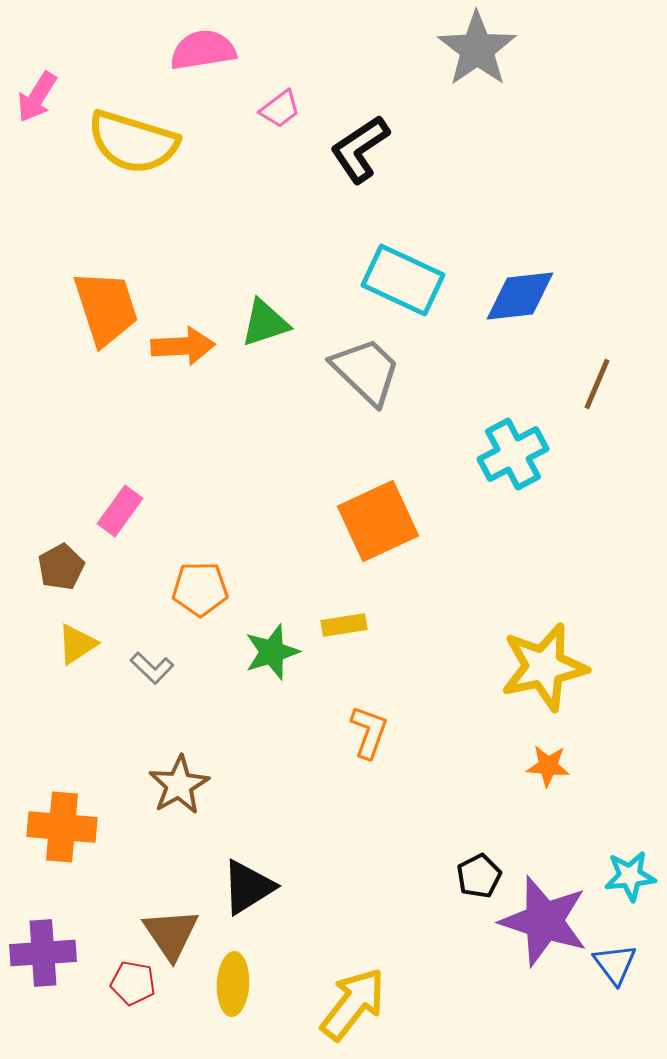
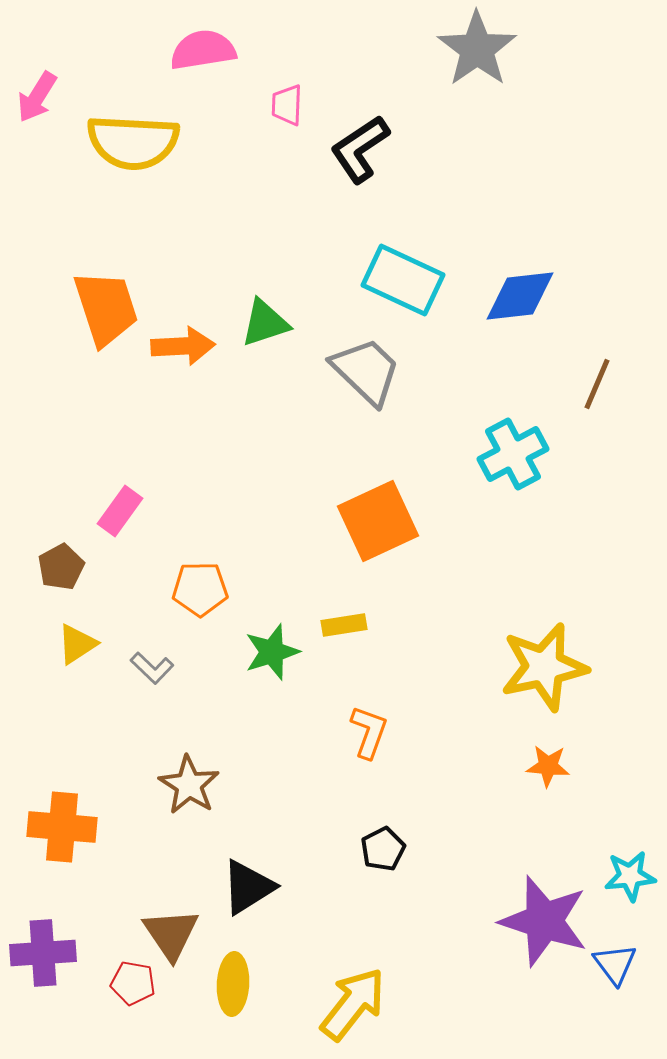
pink trapezoid: moved 7 px right, 4 px up; rotated 129 degrees clockwise
yellow semicircle: rotated 14 degrees counterclockwise
brown star: moved 10 px right; rotated 10 degrees counterclockwise
black pentagon: moved 96 px left, 27 px up
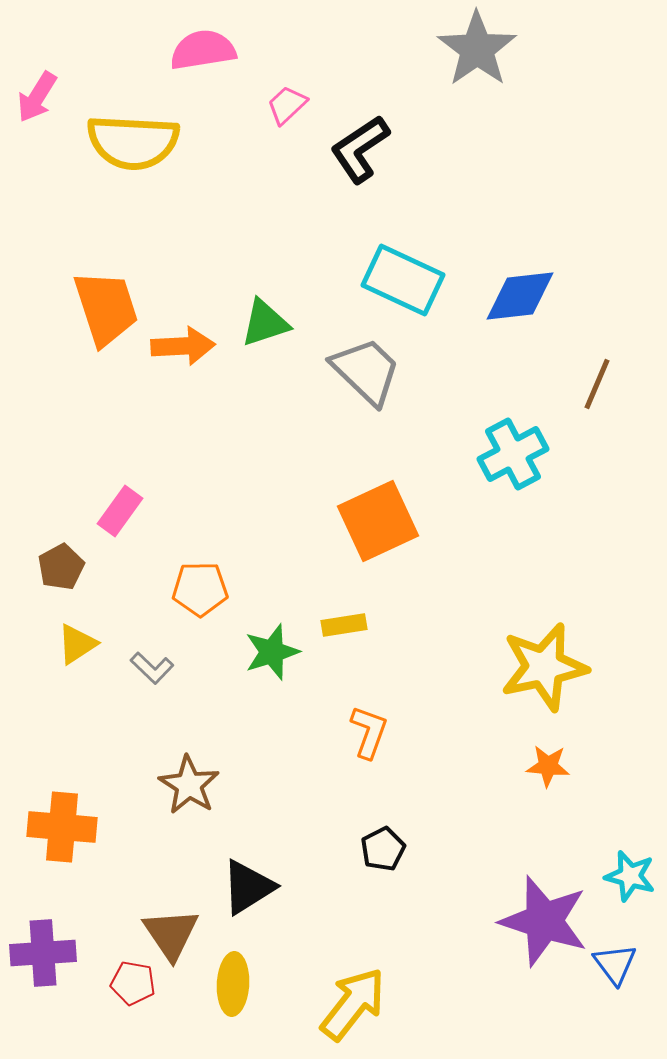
pink trapezoid: rotated 45 degrees clockwise
cyan star: rotated 21 degrees clockwise
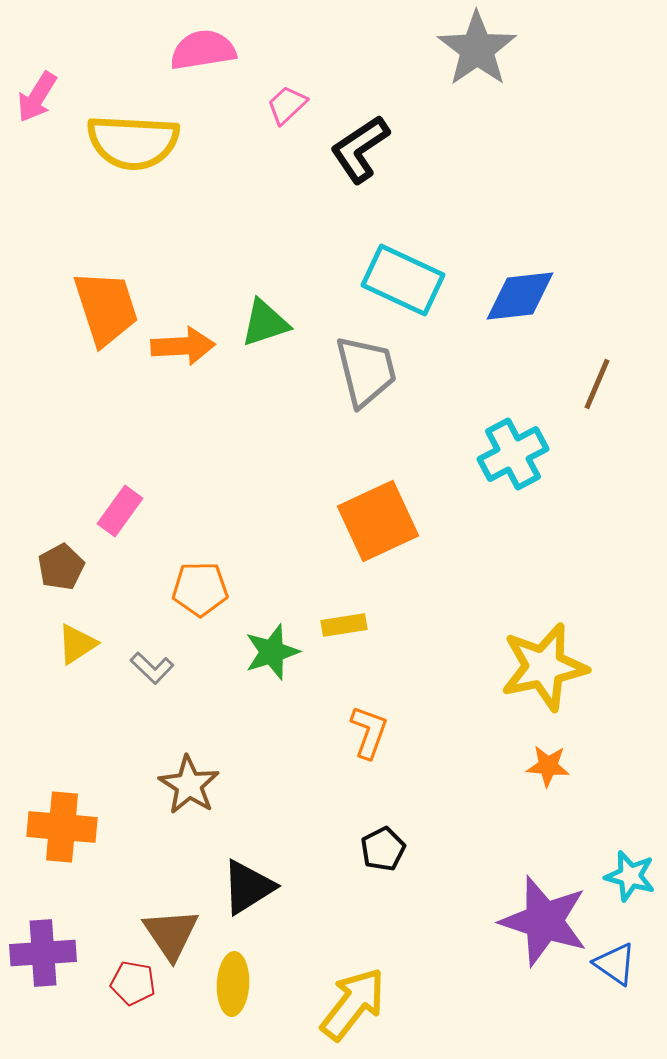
gray trapezoid: rotated 32 degrees clockwise
blue triangle: rotated 18 degrees counterclockwise
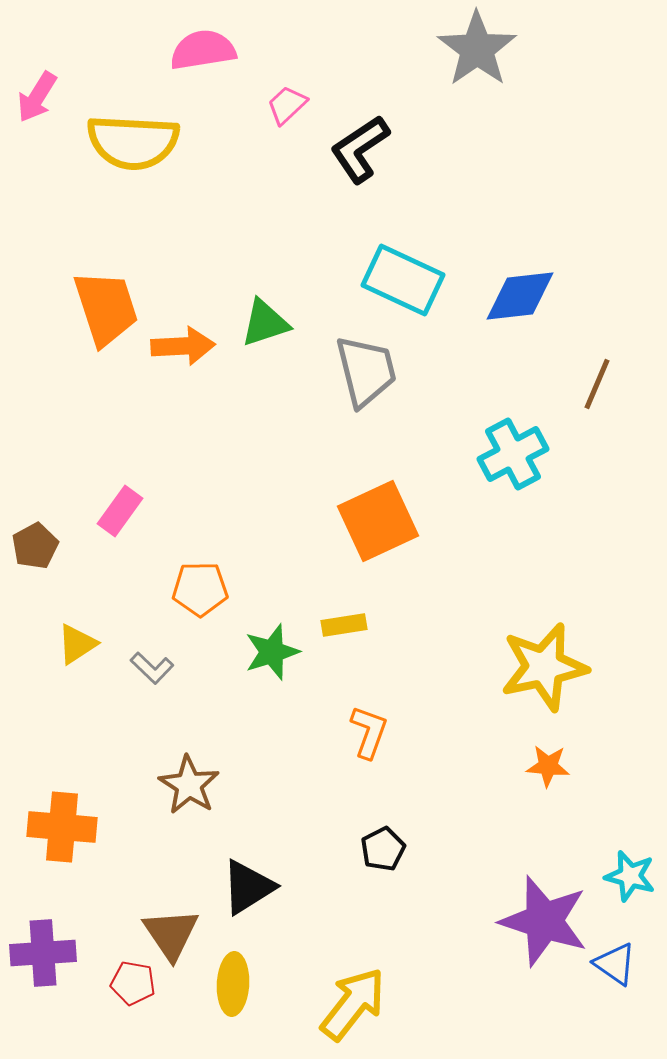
brown pentagon: moved 26 px left, 21 px up
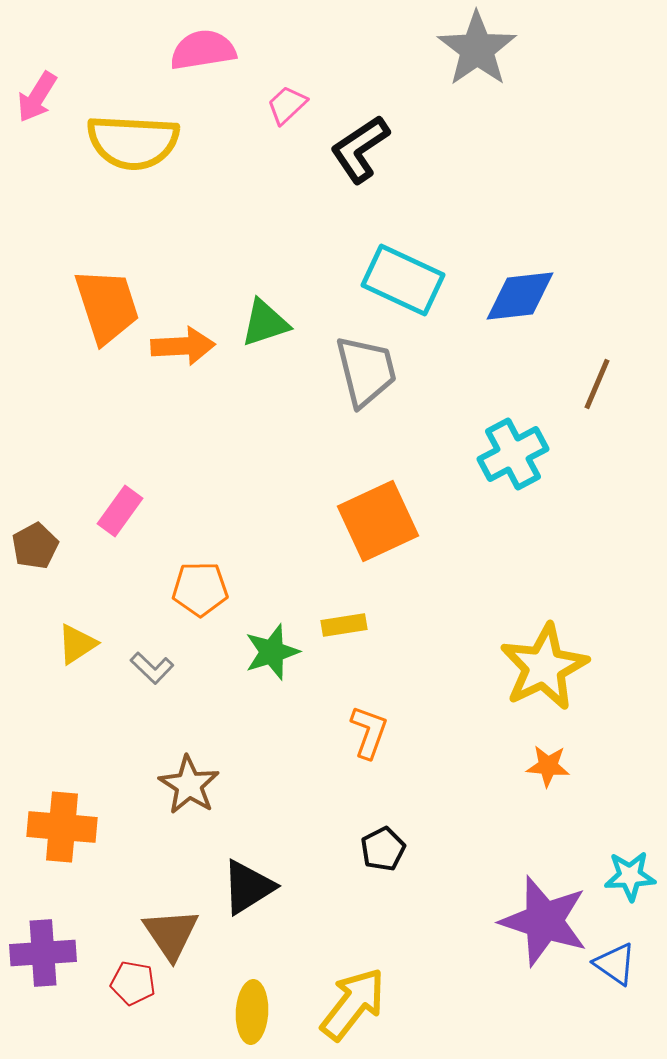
orange trapezoid: moved 1 px right, 2 px up
yellow star: rotated 14 degrees counterclockwise
cyan star: rotated 18 degrees counterclockwise
yellow ellipse: moved 19 px right, 28 px down
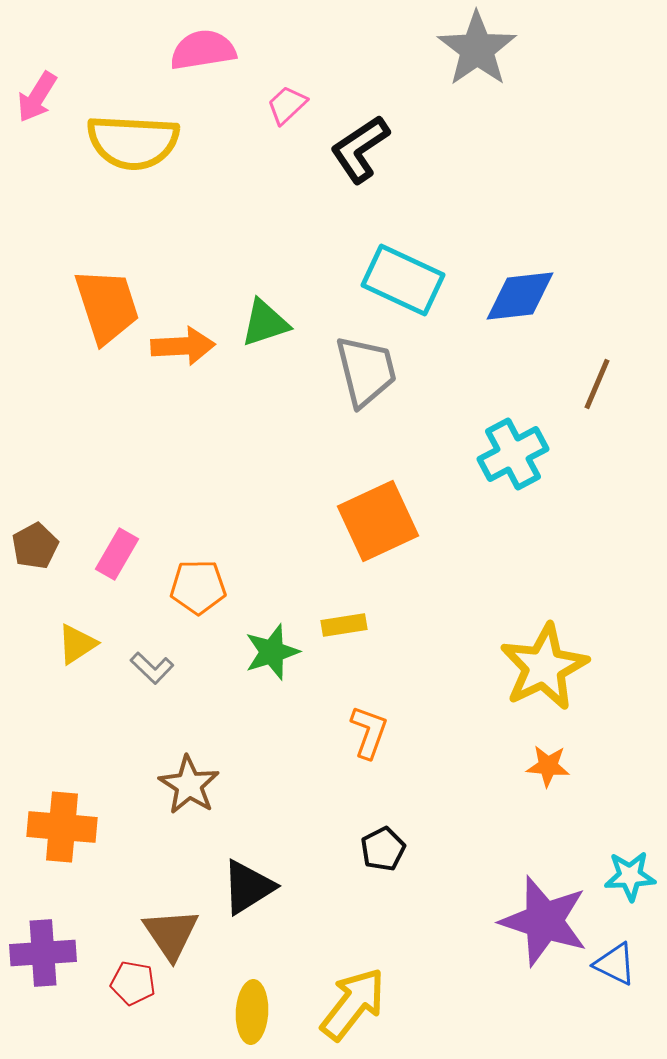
pink rectangle: moved 3 px left, 43 px down; rotated 6 degrees counterclockwise
orange pentagon: moved 2 px left, 2 px up
blue triangle: rotated 9 degrees counterclockwise
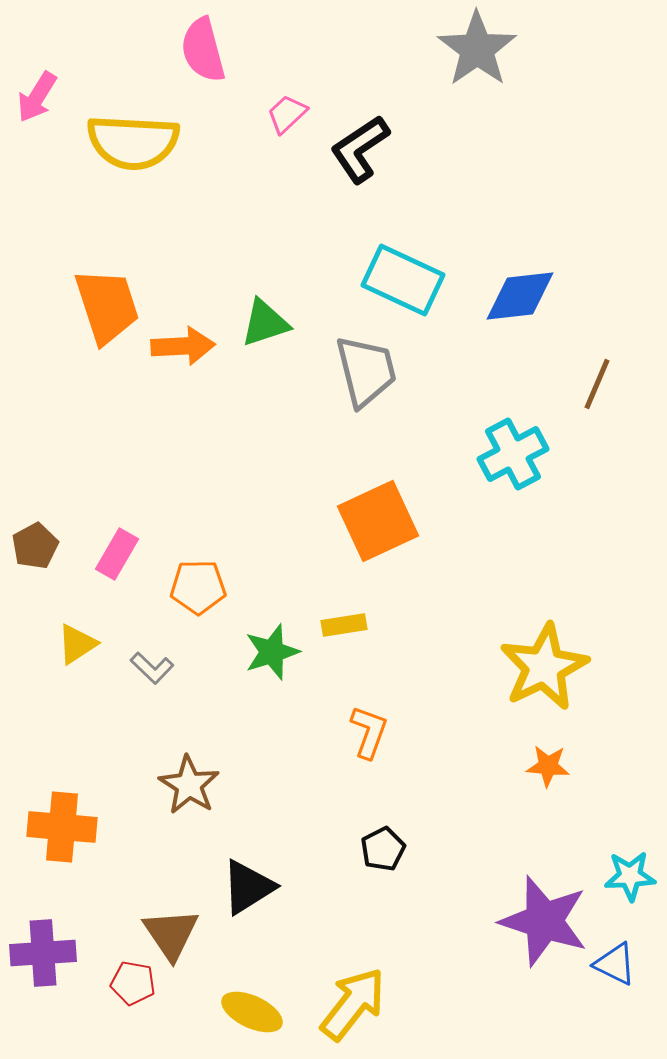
pink semicircle: rotated 96 degrees counterclockwise
pink trapezoid: moved 9 px down
yellow ellipse: rotated 68 degrees counterclockwise
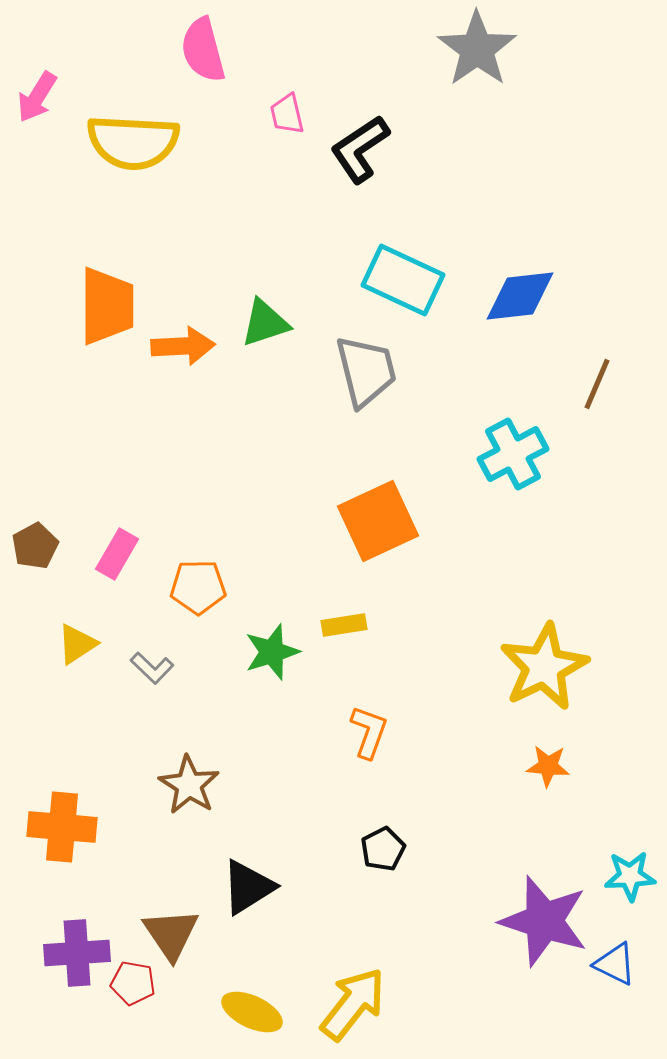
pink trapezoid: rotated 60 degrees counterclockwise
orange trapezoid: rotated 18 degrees clockwise
purple cross: moved 34 px right
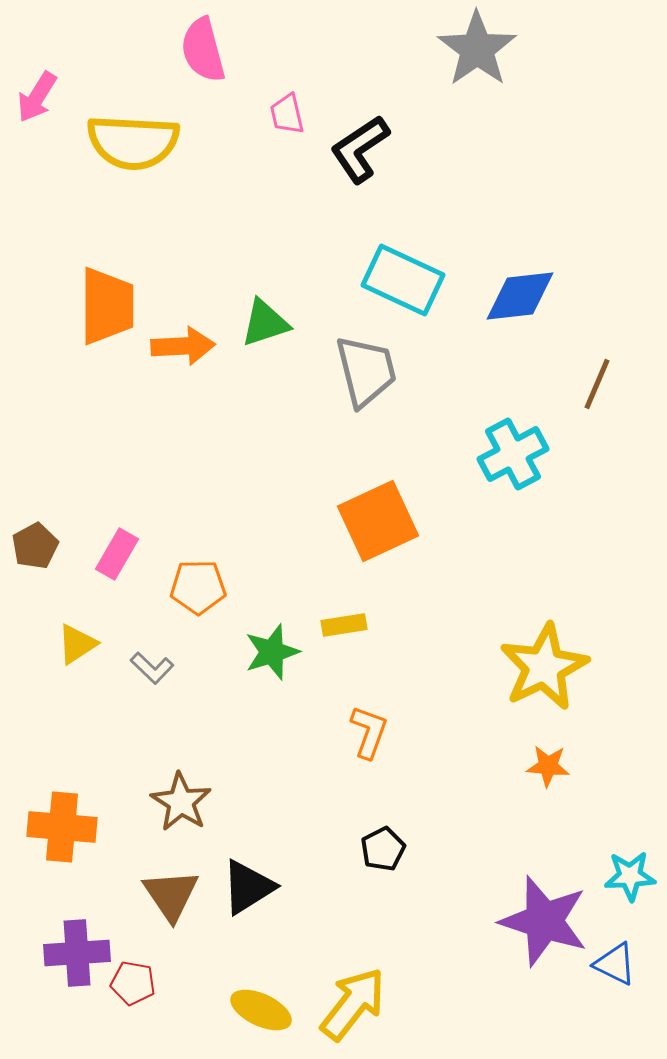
brown star: moved 8 px left, 17 px down
brown triangle: moved 39 px up
yellow ellipse: moved 9 px right, 2 px up
